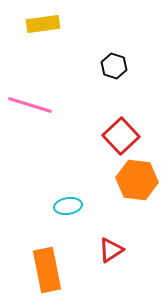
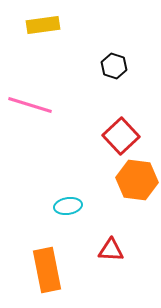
yellow rectangle: moved 1 px down
red triangle: rotated 36 degrees clockwise
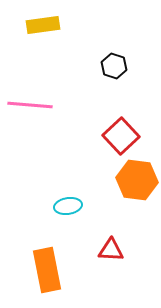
pink line: rotated 12 degrees counterclockwise
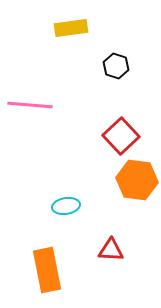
yellow rectangle: moved 28 px right, 3 px down
black hexagon: moved 2 px right
cyan ellipse: moved 2 px left
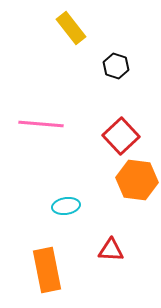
yellow rectangle: rotated 60 degrees clockwise
pink line: moved 11 px right, 19 px down
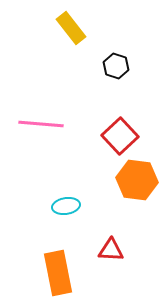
red square: moved 1 px left
orange rectangle: moved 11 px right, 3 px down
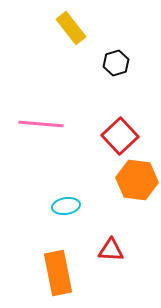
black hexagon: moved 3 px up; rotated 25 degrees clockwise
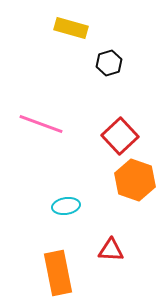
yellow rectangle: rotated 36 degrees counterclockwise
black hexagon: moved 7 px left
pink line: rotated 15 degrees clockwise
orange hexagon: moved 2 px left; rotated 12 degrees clockwise
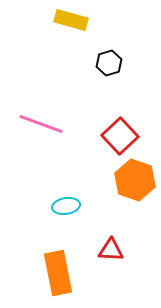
yellow rectangle: moved 8 px up
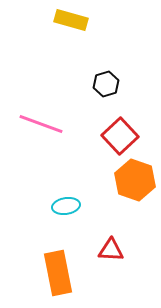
black hexagon: moved 3 px left, 21 px down
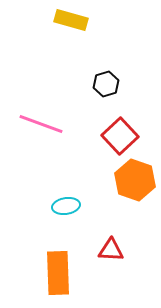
orange rectangle: rotated 9 degrees clockwise
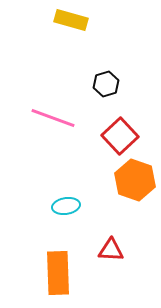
pink line: moved 12 px right, 6 px up
